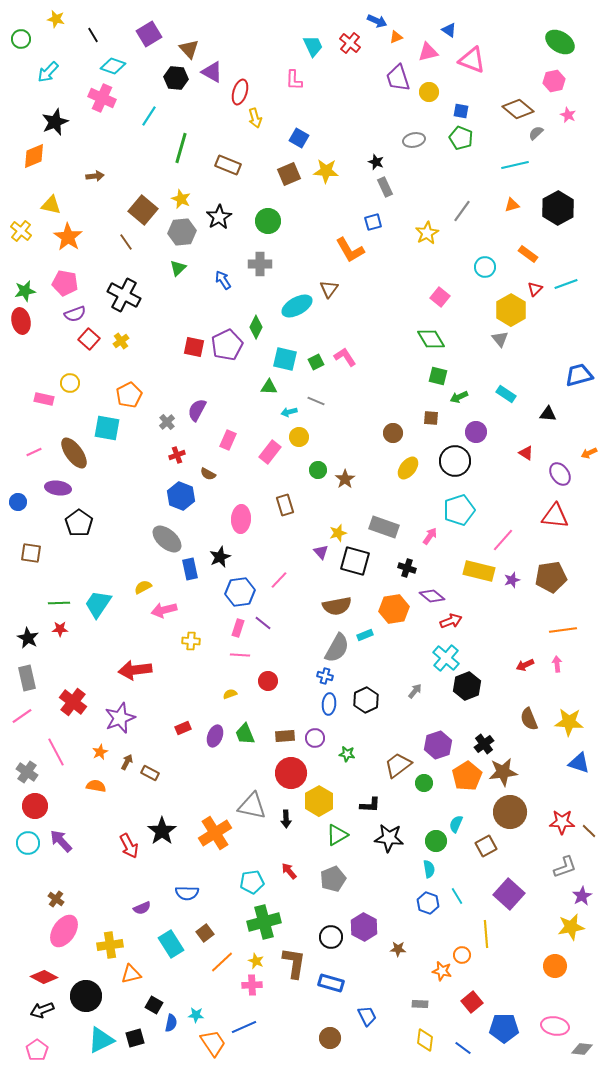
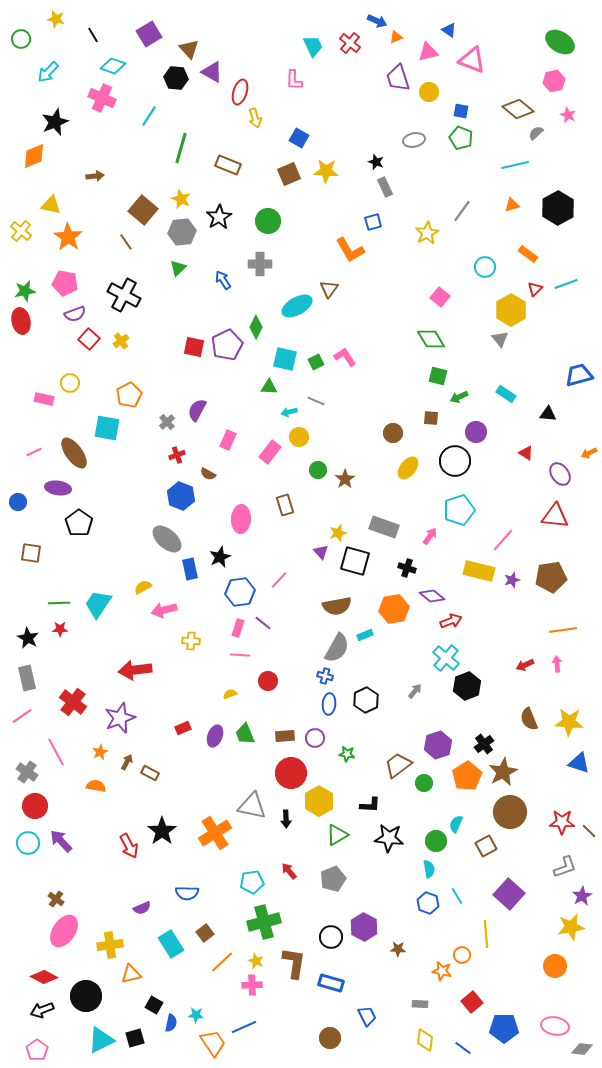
brown star at (503, 772): rotated 20 degrees counterclockwise
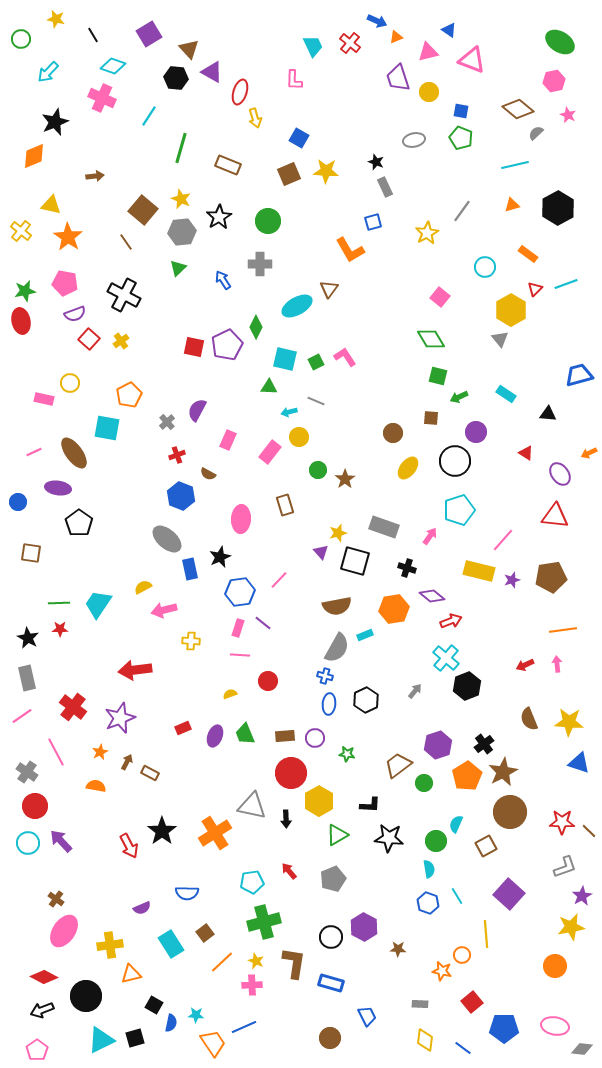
red cross at (73, 702): moved 5 px down
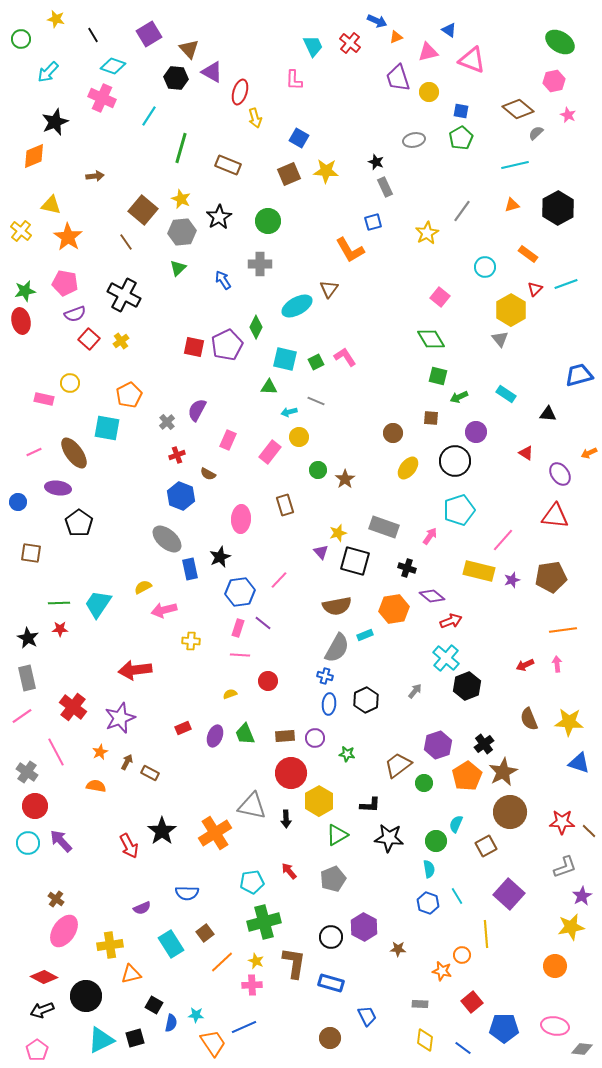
green pentagon at (461, 138): rotated 20 degrees clockwise
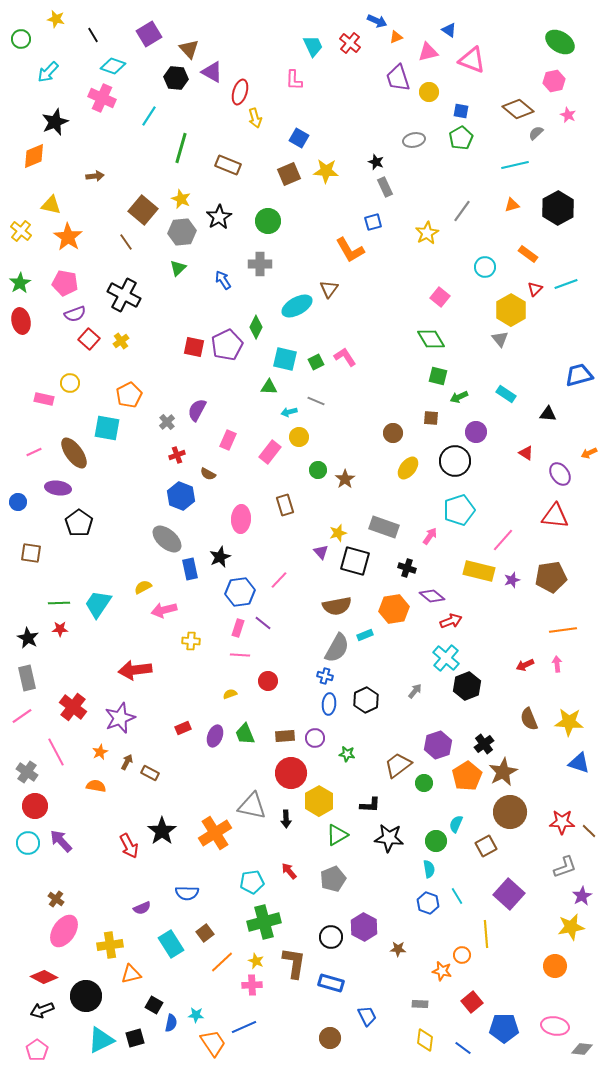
green star at (25, 291): moved 5 px left, 8 px up; rotated 20 degrees counterclockwise
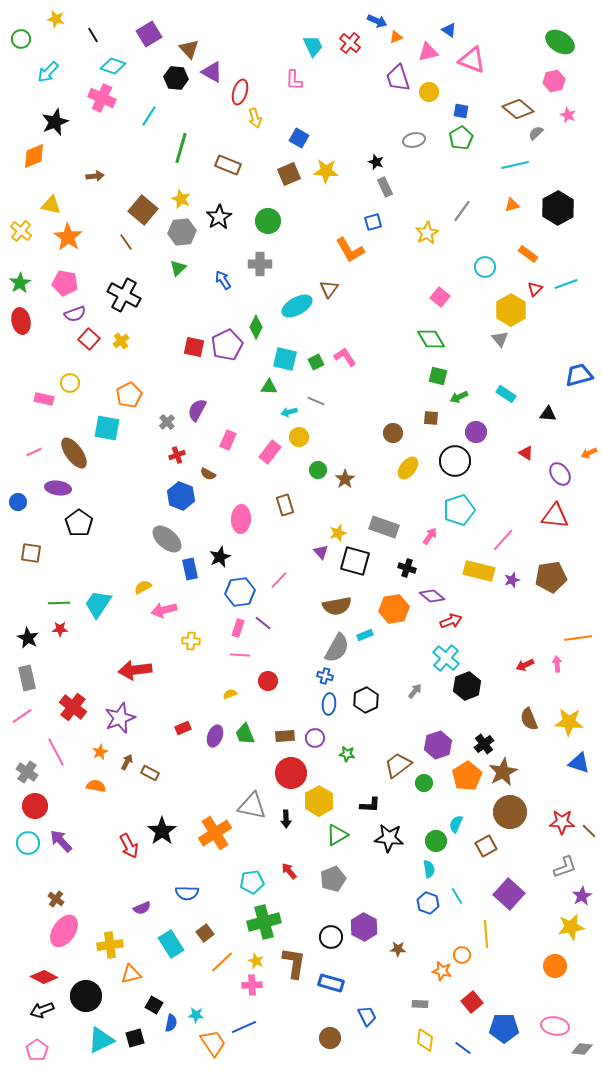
orange line at (563, 630): moved 15 px right, 8 px down
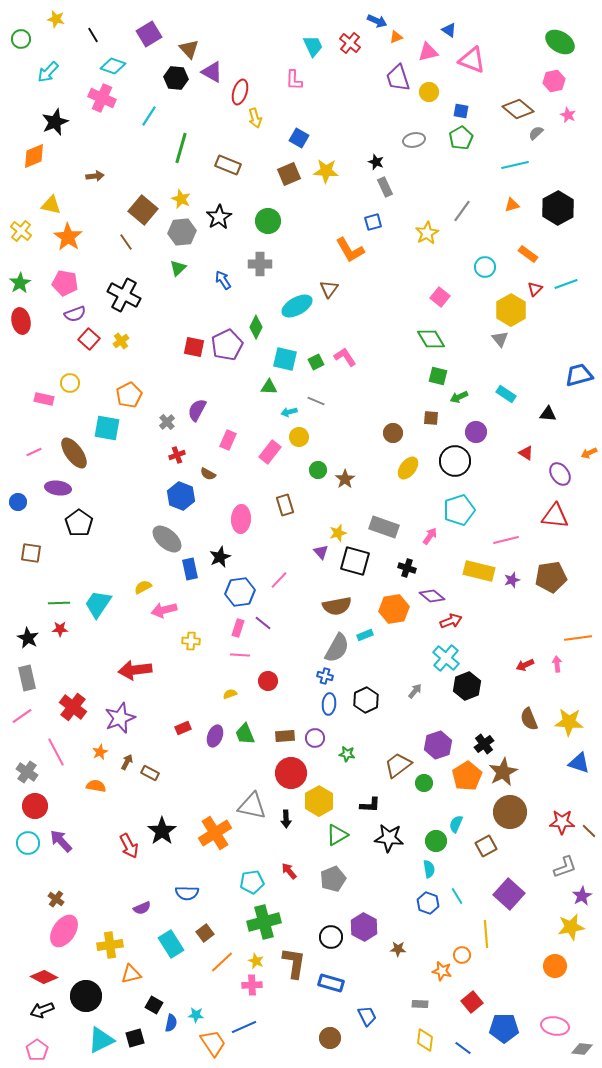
pink line at (503, 540): moved 3 px right; rotated 35 degrees clockwise
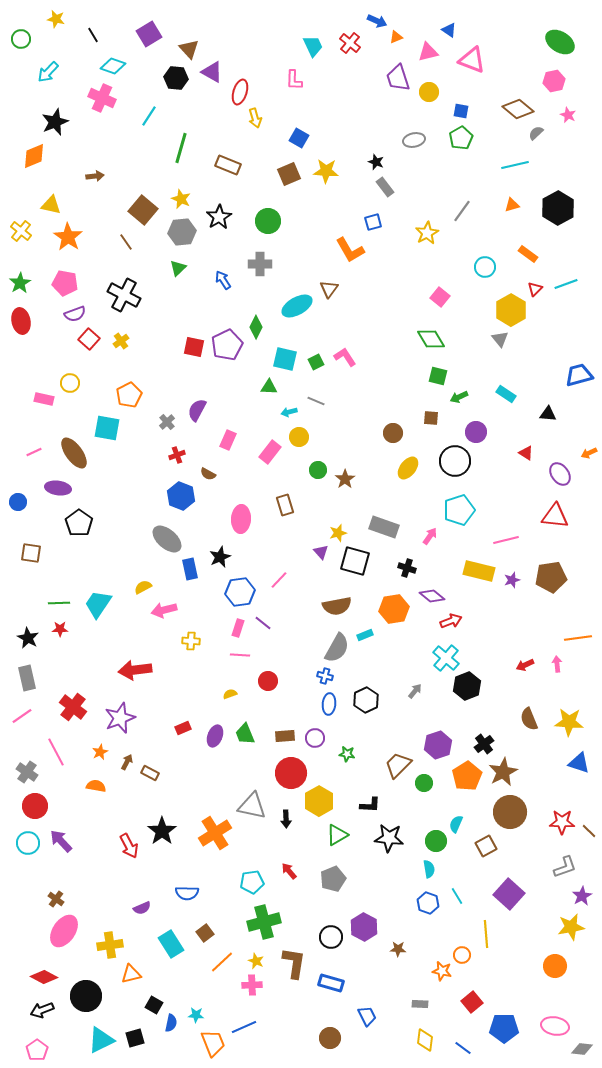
gray rectangle at (385, 187): rotated 12 degrees counterclockwise
brown trapezoid at (398, 765): rotated 8 degrees counterclockwise
orange trapezoid at (213, 1043): rotated 12 degrees clockwise
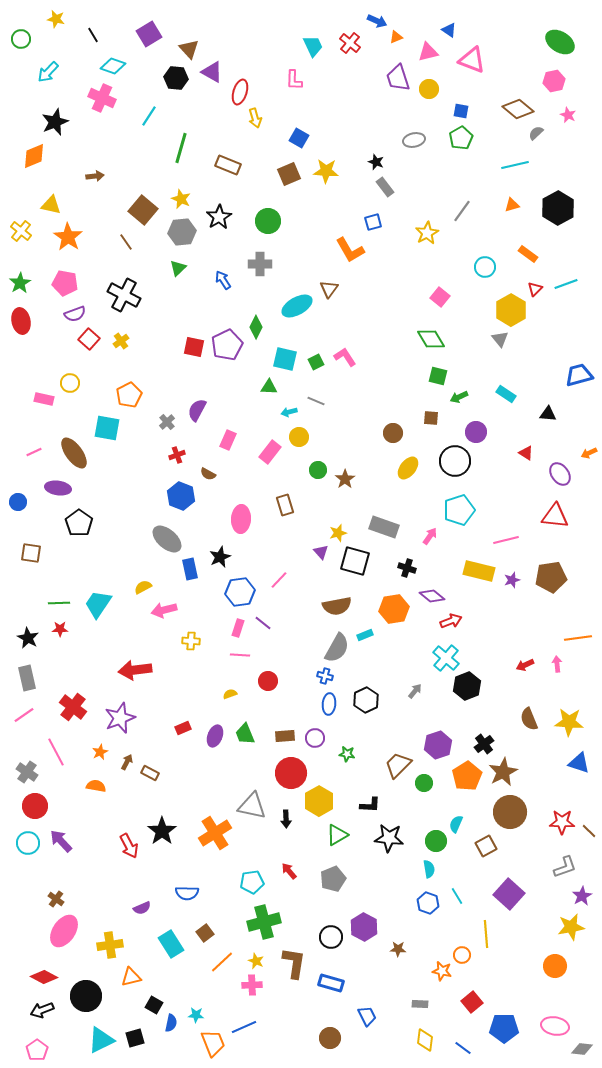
yellow circle at (429, 92): moved 3 px up
pink line at (22, 716): moved 2 px right, 1 px up
orange triangle at (131, 974): moved 3 px down
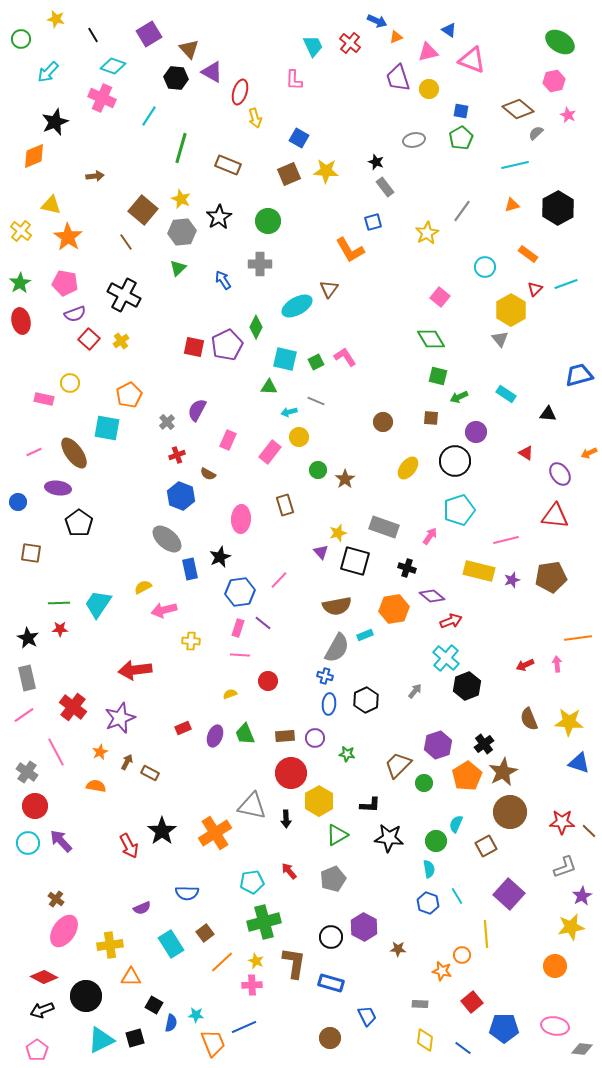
brown circle at (393, 433): moved 10 px left, 11 px up
orange triangle at (131, 977): rotated 15 degrees clockwise
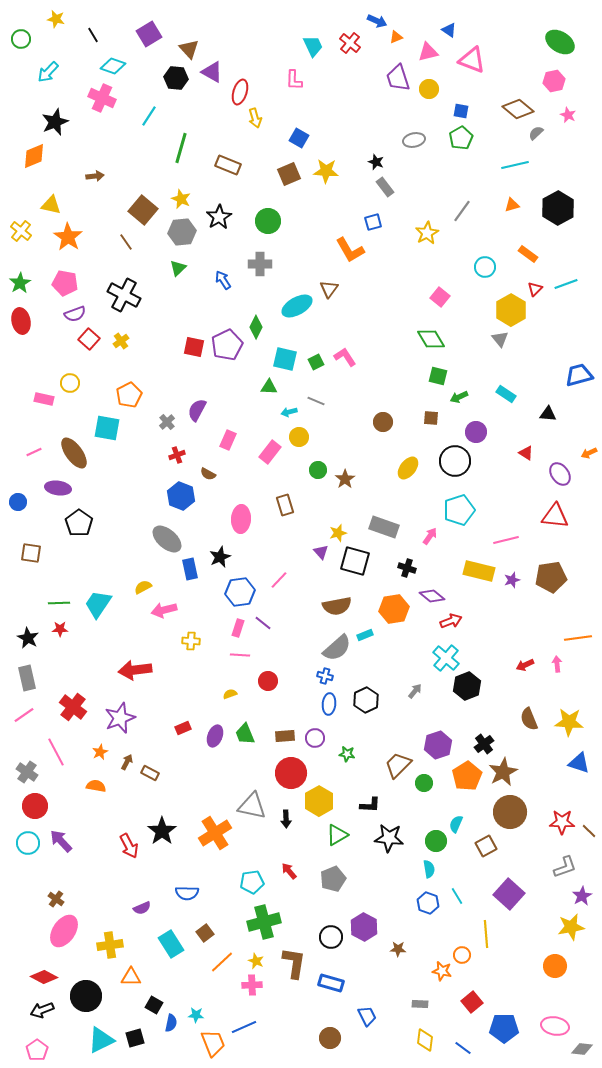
gray semicircle at (337, 648): rotated 20 degrees clockwise
